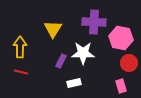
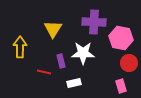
purple rectangle: rotated 40 degrees counterclockwise
red line: moved 23 px right
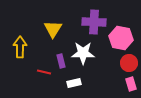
pink rectangle: moved 10 px right, 2 px up
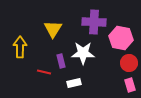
pink rectangle: moved 1 px left, 1 px down
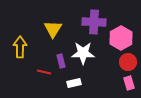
pink hexagon: rotated 20 degrees clockwise
red circle: moved 1 px left, 1 px up
pink rectangle: moved 1 px left, 2 px up
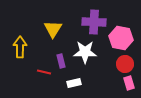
pink hexagon: rotated 20 degrees counterclockwise
white star: moved 2 px right, 1 px up
red circle: moved 3 px left, 2 px down
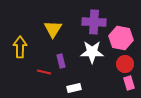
white star: moved 7 px right
white rectangle: moved 5 px down
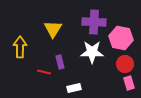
purple rectangle: moved 1 px left, 1 px down
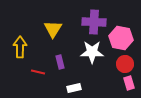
red line: moved 6 px left
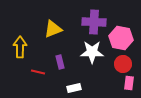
yellow triangle: rotated 36 degrees clockwise
red circle: moved 2 px left
pink rectangle: rotated 24 degrees clockwise
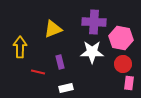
white rectangle: moved 8 px left
